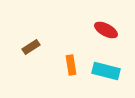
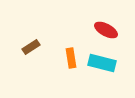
orange rectangle: moved 7 px up
cyan rectangle: moved 4 px left, 8 px up
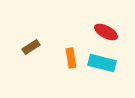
red ellipse: moved 2 px down
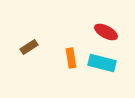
brown rectangle: moved 2 px left
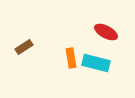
brown rectangle: moved 5 px left
cyan rectangle: moved 6 px left
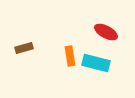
brown rectangle: moved 1 px down; rotated 18 degrees clockwise
orange rectangle: moved 1 px left, 2 px up
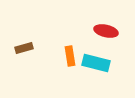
red ellipse: moved 1 px up; rotated 15 degrees counterclockwise
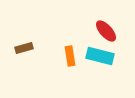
red ellipse: rotated 35 degrees clockwise
cyan rectangle: moved 4 px right, 7 px up
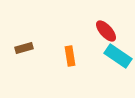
cyan rectangle: moved 18 px right; rotated 20 degrees clockwise
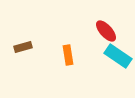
brown rectangle: moved 1 px left, 1 px up
orange rectangle: moved 2 px left, 1 px up
